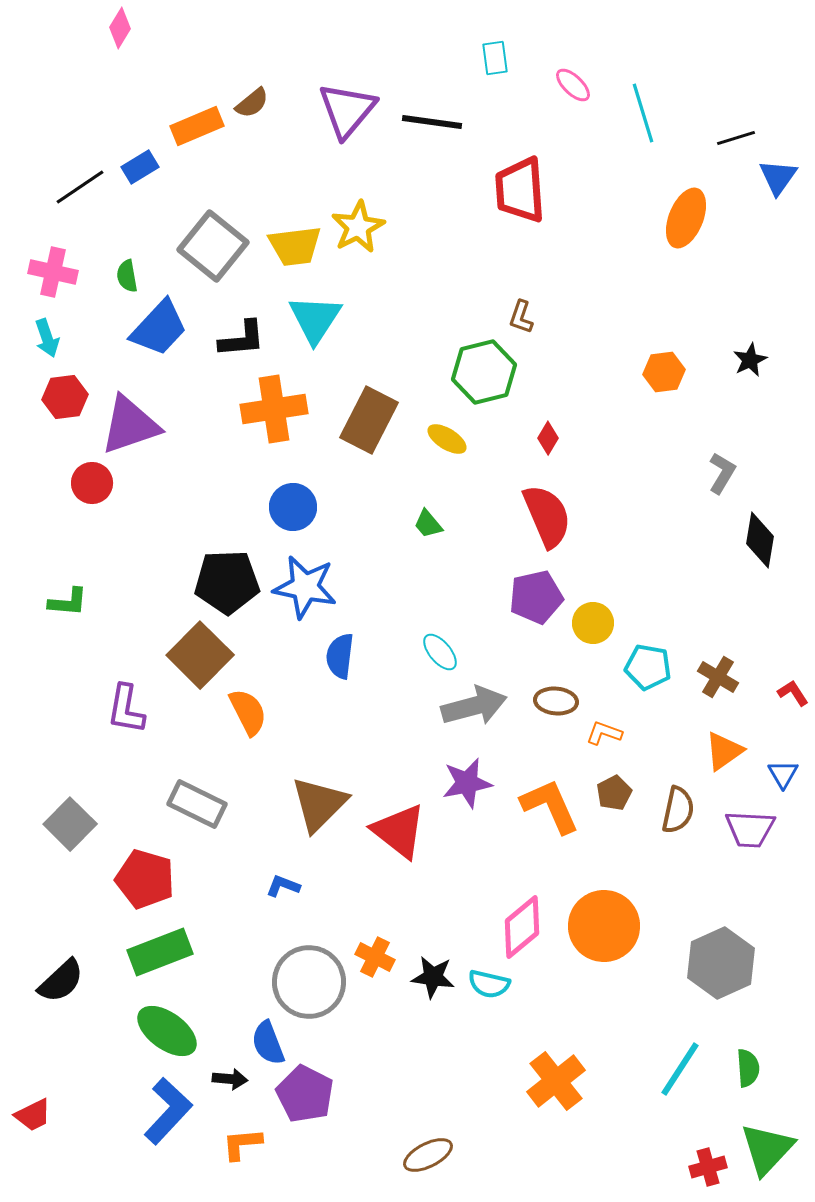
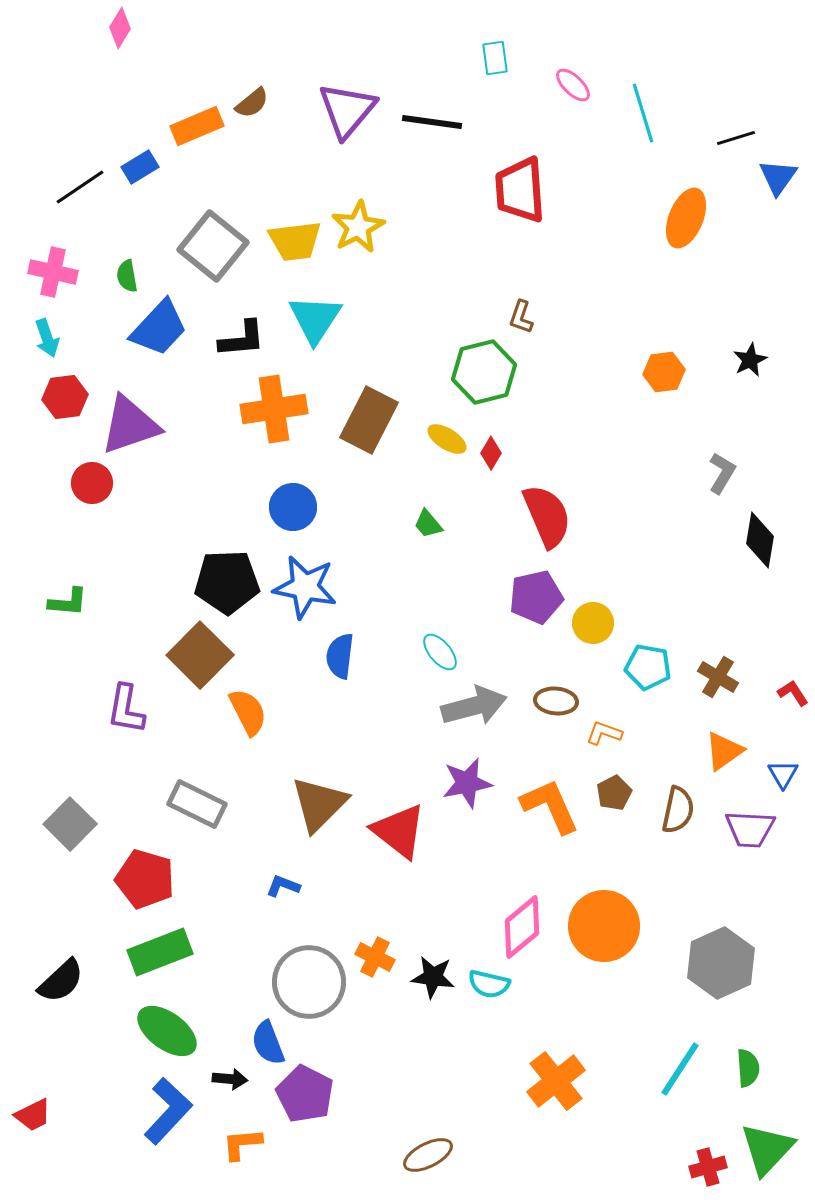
yellow trapezoid at (295, 246): moved 5 px up
red diamond at (548, 438): moved 57 px left, 15 px down
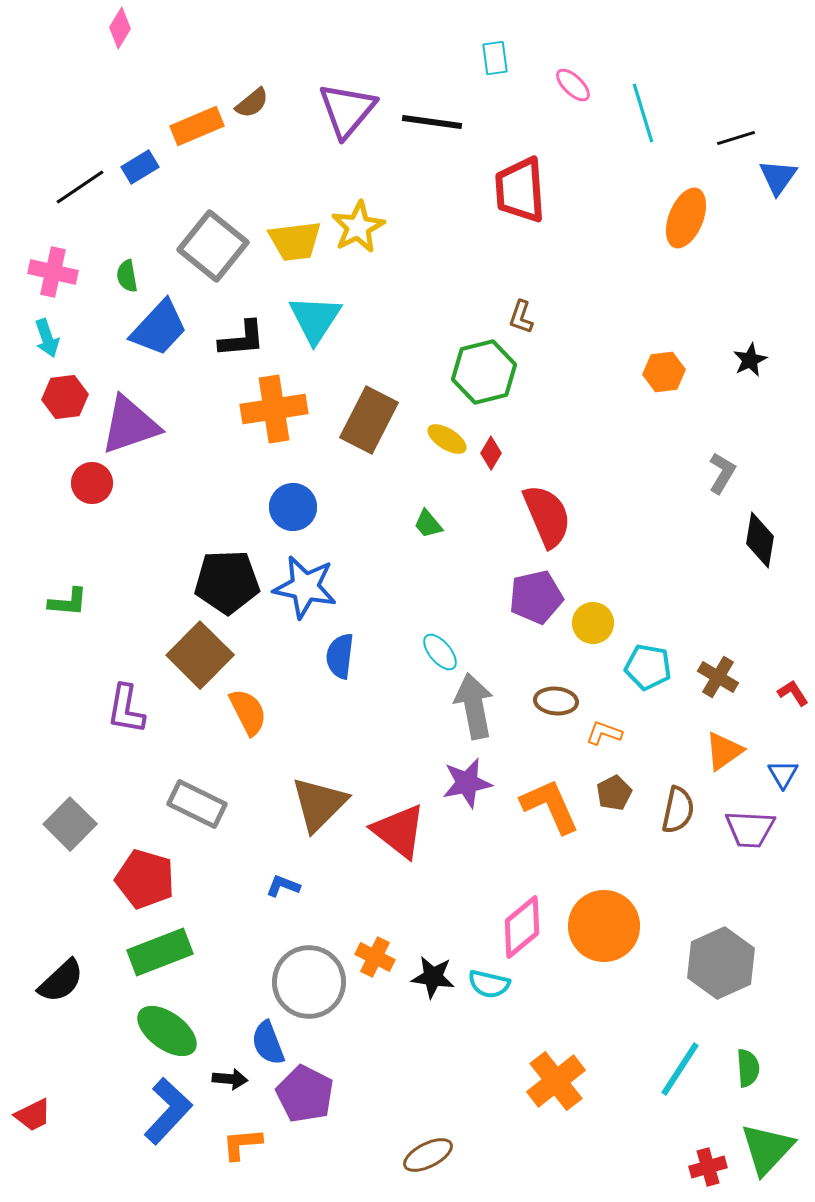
gray arrow at (474, 706): rotated 86 degrees counterclockwise
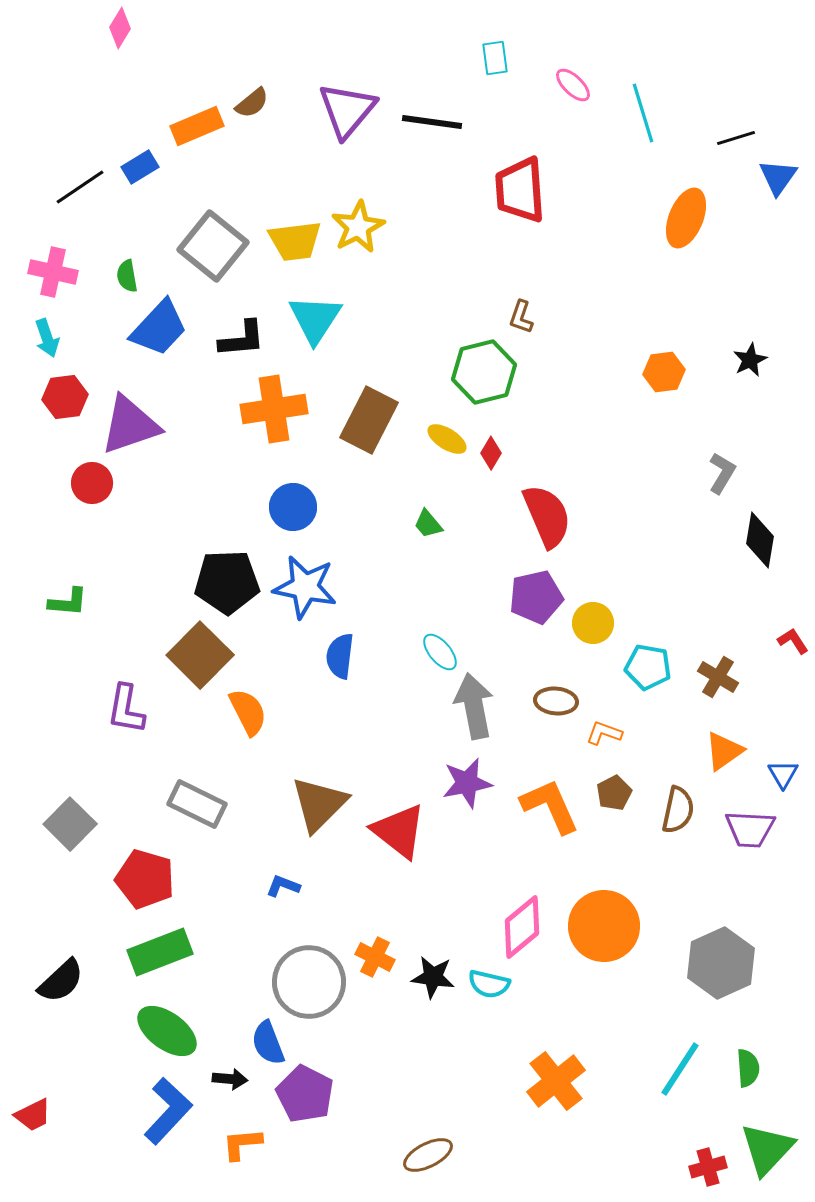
red L-shape at (793, 693): moved 52 px up
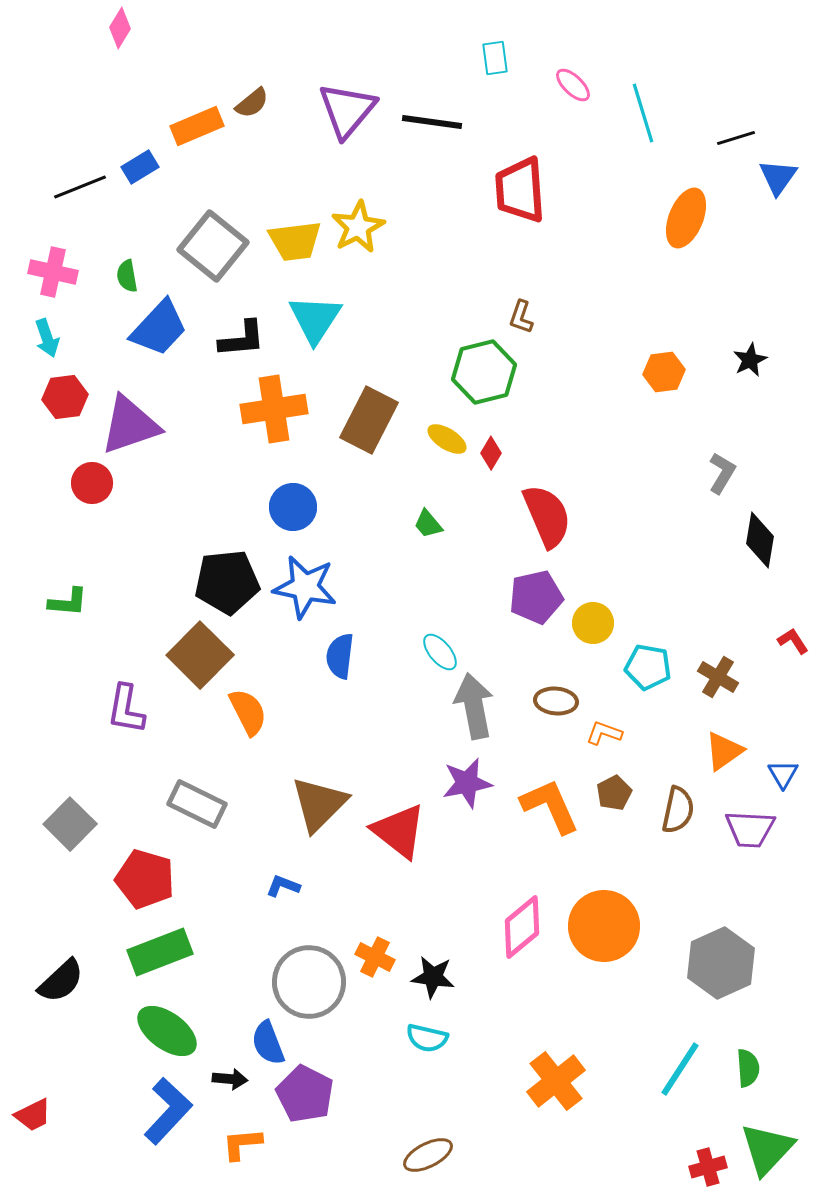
black line at (80, 187): rotated 12 degrees clockwise
black pentagon at (227, 582): rotated 4 degrees counterclockwise
cyan semicircle at (489, 984): moved 62 px left, 54 px down
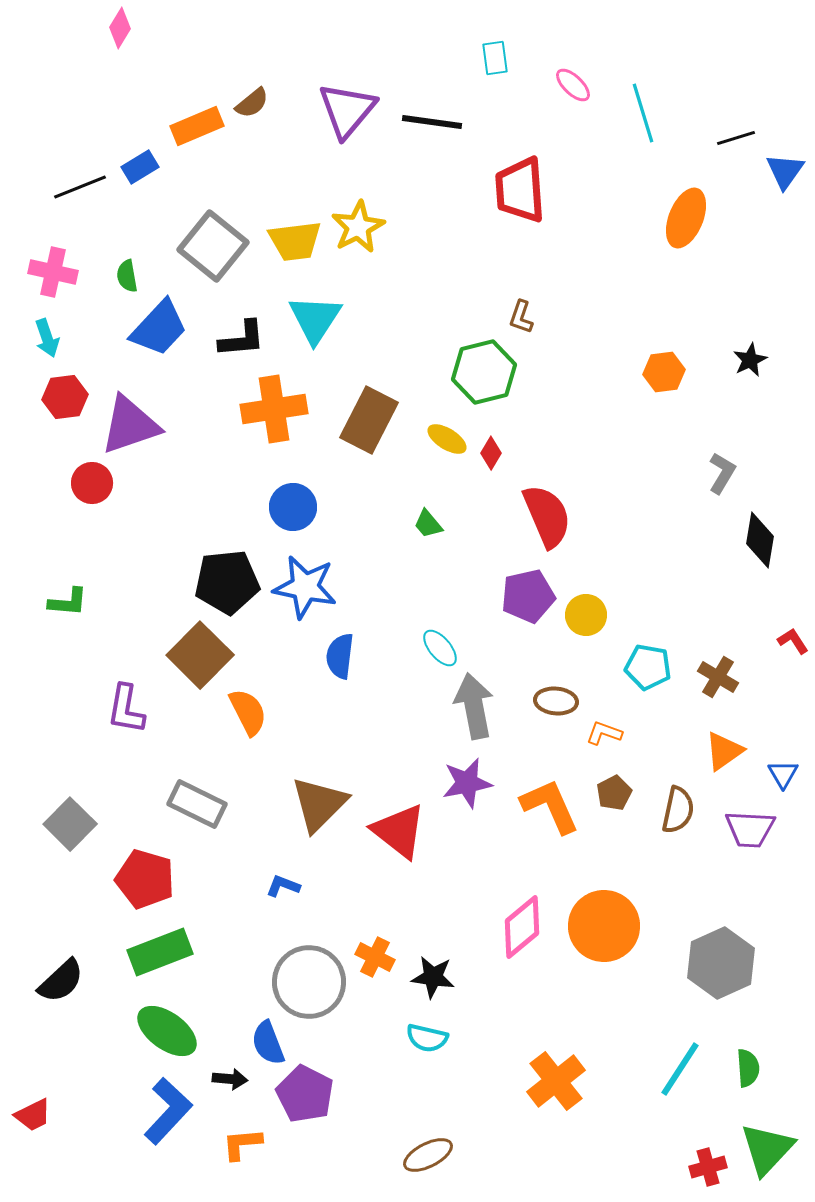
blue triangle at (778, 177): moved 7 px right, 6 px up
purple pentagon at (536, 597): moved 8 px left, 1 px up
yellow circle at (593, 623): moved 7 px left, 8 px up
cyan ellipse at (440, 652): moved 4 px up
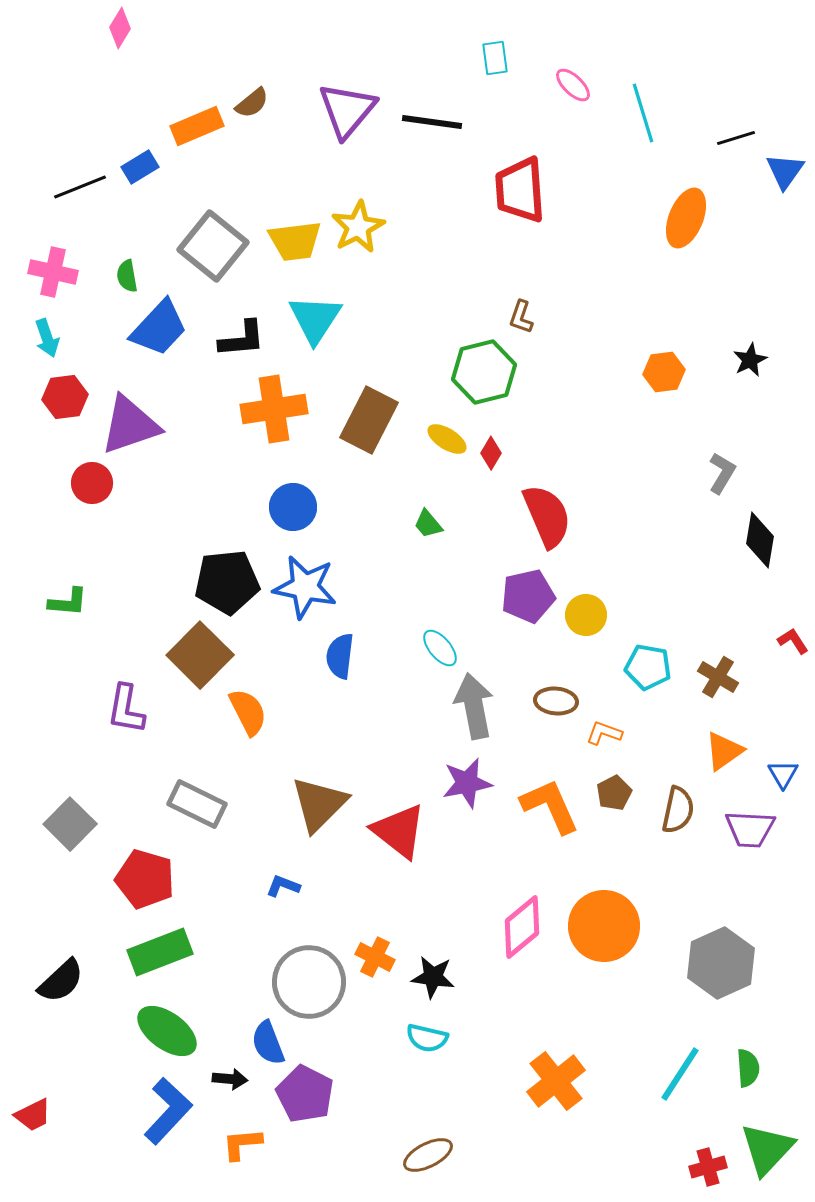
cyan line at (680, 1069): moved 5 px down
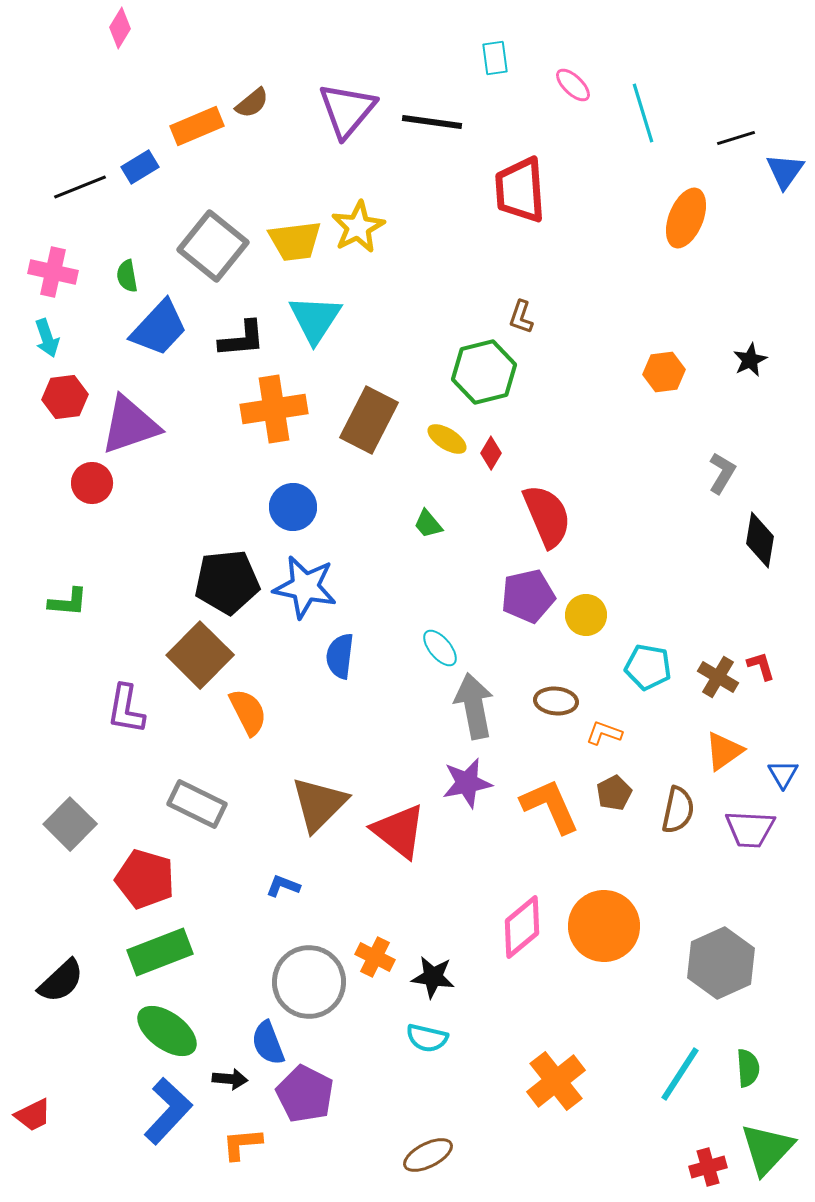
red L-shape at (793, 641): moved 32 px left, 25 px down; rotated 16 degrees clockwise
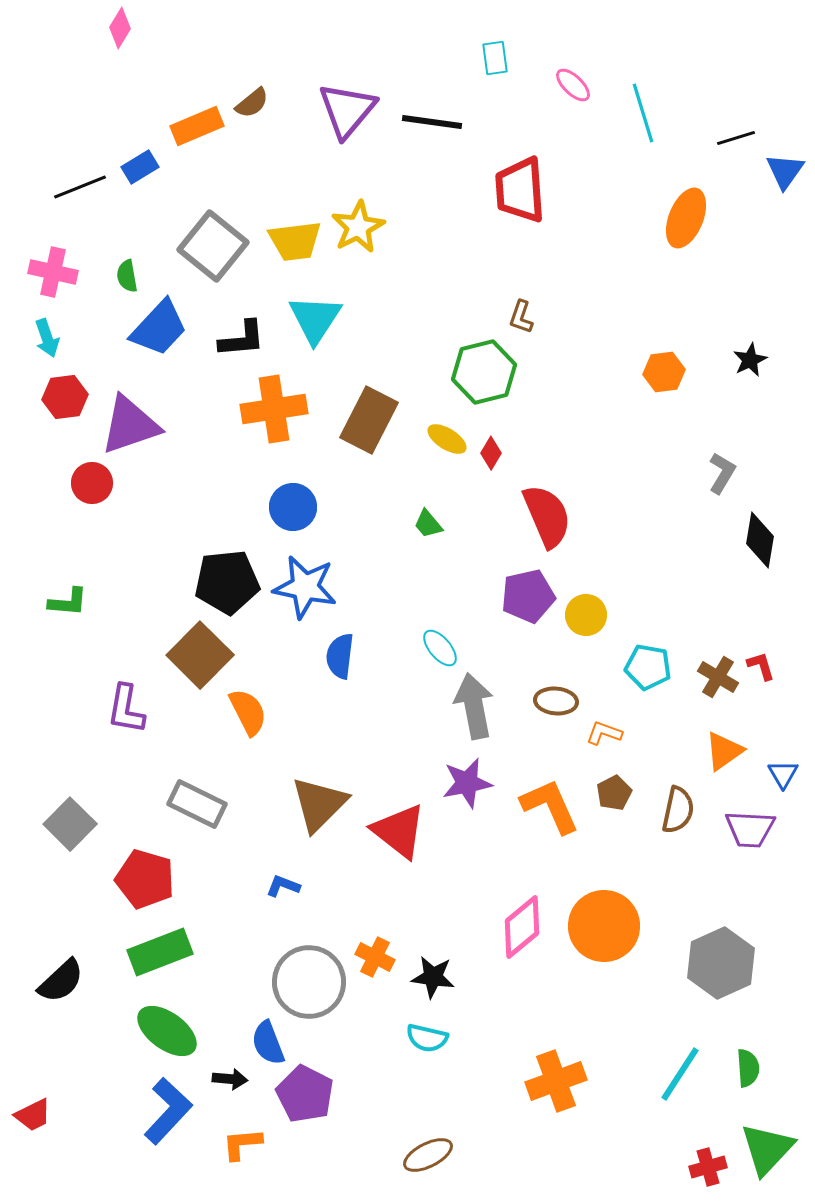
orange cross at (556, 1081): rotated 18 degrees clockwise
